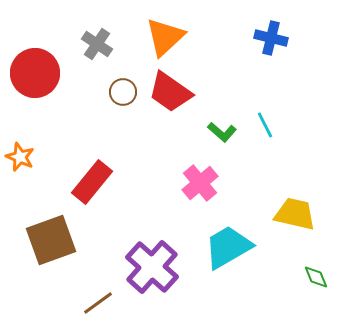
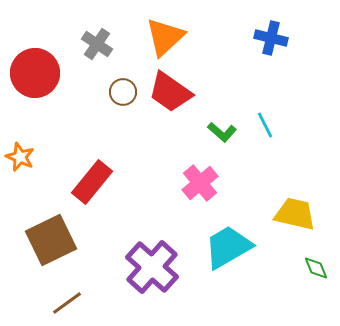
brown square: rotated 6 degrees counterclockwise
green diamond: moved 9 px up
brown line: moved 31 px left
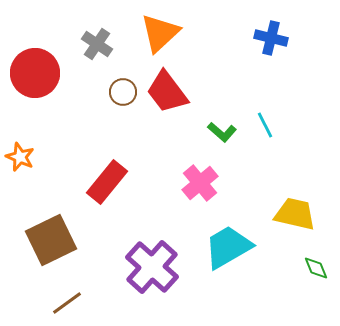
orange triangle: moved 5 px left, 4 px up
red trapezoid: moved 3 px left; rotated 18 degrees clockwise
red rectangle: moved 15 px right
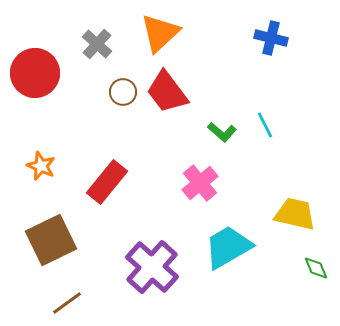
gray cross: rotated 8 degrees clockwise
orange star: moved 21 px right, 9 px down
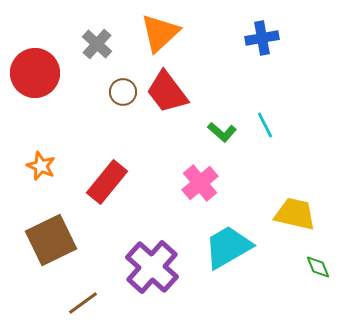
blue cross: moved 9 px left; rotated 24 degrees counterclockwise
green diamond: moved 2 px right, 1 px up
brown line: moved 16 px right
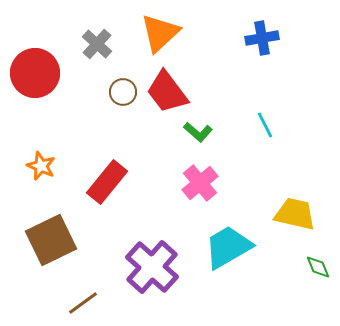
green L-shape: moved 24 px left
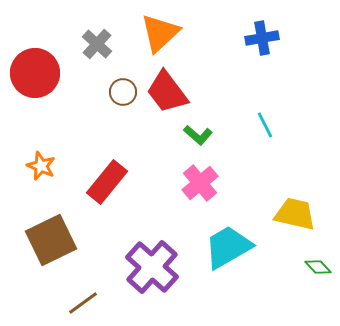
green L-shape: moved 3 px down
green diamond: rotated 20 degrees counterclockwise
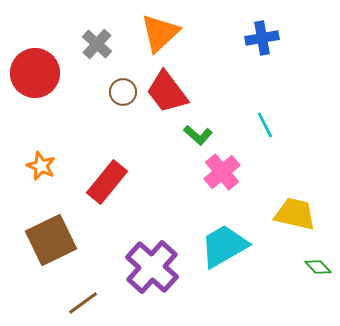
pink cross: moved 22 px right, 11 px up
cyan trapezoid: moved 4 px left, 1 px up
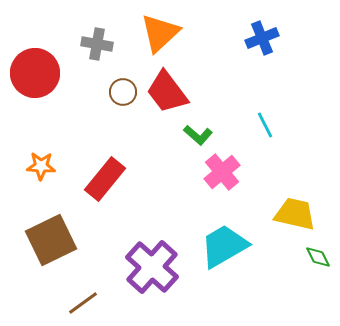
blue cross: rotated 12 degrees counterclockwise
gray cross: rotated 32 degrees counterclockwise
orange star: rotated 20 degrees counterclockwise
red rectangle: moved 2 px left, 3 px up
green diamond: moved 10 px up; rotated 16 degrees clockwise
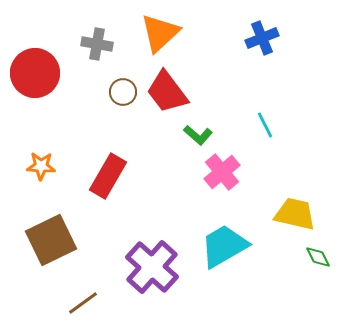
red rectangle: moved 3 px right, 3 px up; rotated 9 degrees counterclockwise
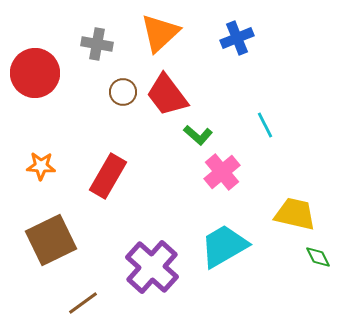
blue cross: moved 25 px left
red trapezoid: moved 3 px down
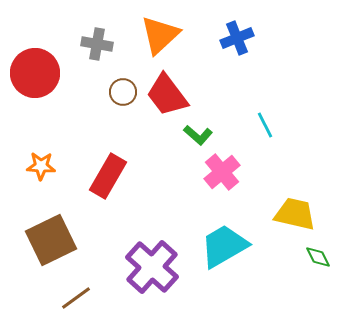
orange triangle: moved 2 px down
brown line: moved 7 px left, 5 px up
